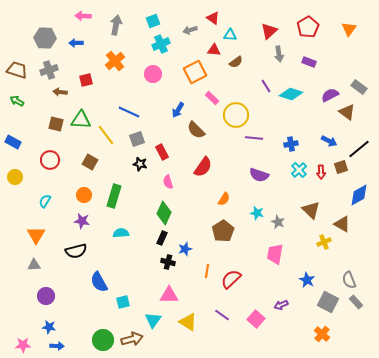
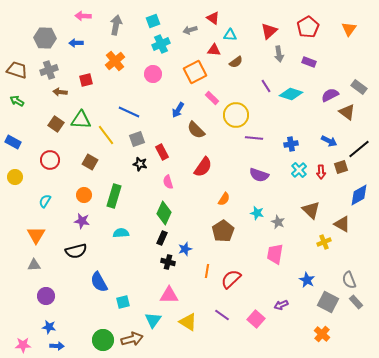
brown square at (56, 124): rotated 21 degrees clockwise
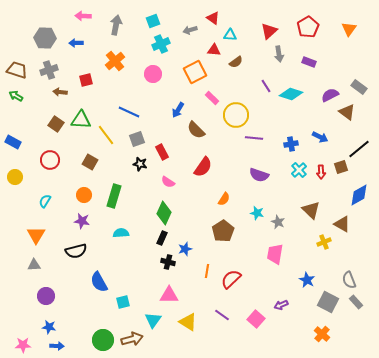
green arrow at (17, 101): moved 1 px left, 5 px up
blue arrow at (329, 141): moved 9 px left, 4 px up
pink semicircle at (168, 182): rotated 40 degrees counterclockwise
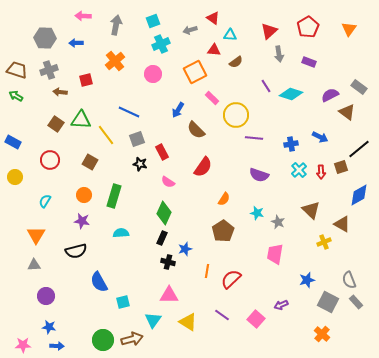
blue star at (307, 280): rotated 28 degrees clockwise
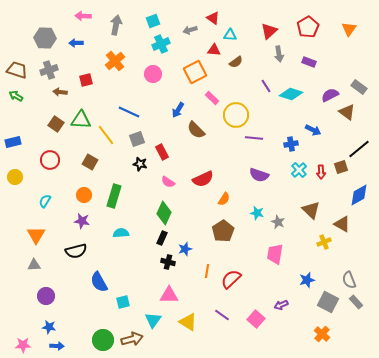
blue arrow at (320, 137): moved 7 px left, 7 px up
blue rectangle at (13, 142): rotated 42 degrees counterclockwise
red semicircle at (203, 167): moved 12 px down; rotated 30 degrees clockwise
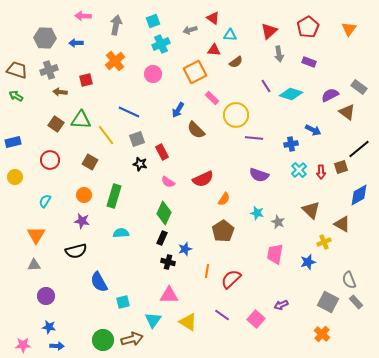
blue star at (307, 280): moved 1 px right, 18 px up
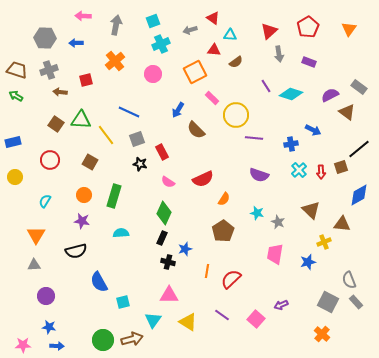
brown triangle at (342, 224): rotated 24 degrees counterclockwise
